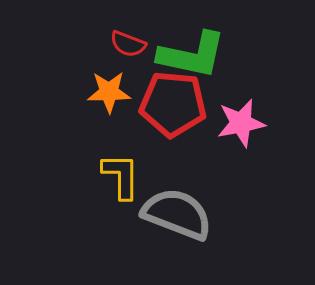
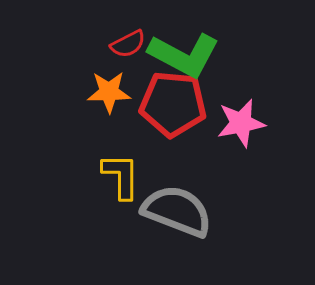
red semicircle: rotated 48 degrees counterclockwise
green L-shape: moved 8 px left; rotated 16 degrees clockwise
gray semicircle: moved 3 px up
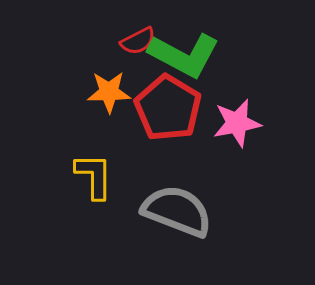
red semicircle: moved 10 px right, 3 px up
red pentagon: moved 5 px left, 4 px down; rotated 26 degrees clockwise
pink star: moved 4 px left
yellow L-shape: moved 27 px left
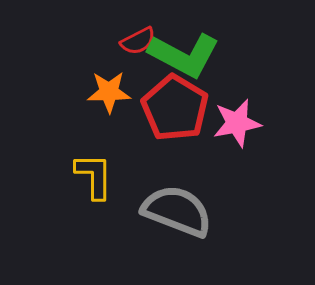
red pentagon: moved 7 px right
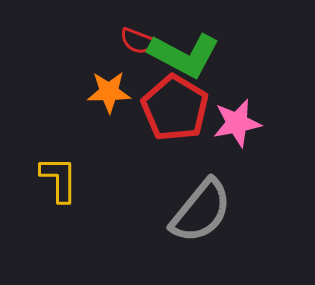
red semicircle: rotated 48 degrees clockwise
yellow L-shape: moved 35 px left, 3 px down
gray semicircle: moved 24 px right; rotated 108 degrees clockwise
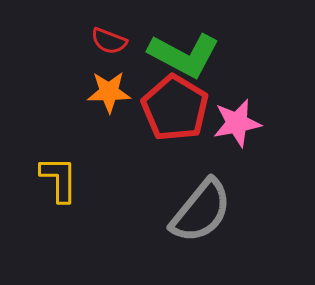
red semicircle: moved 29 px left
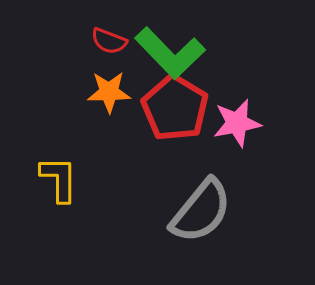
green L-shape: moved 14 px left, 2 px up; rotated 18 degrees clockwise
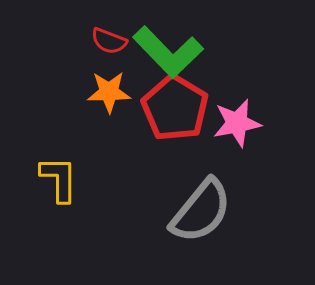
green L-shape: moved 2 px left, 1 px up
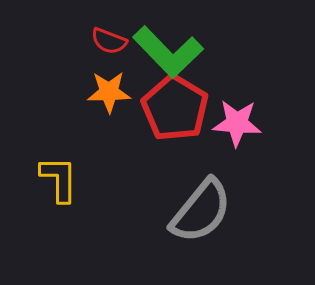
pink star: rotated 15 degrees clockwise
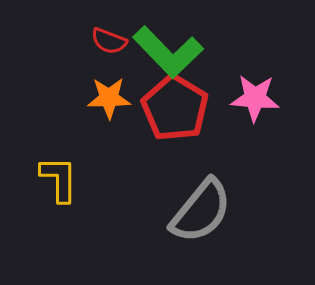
orange star: moved 6 px down
pink star: moved 18 px right, 25 px up
